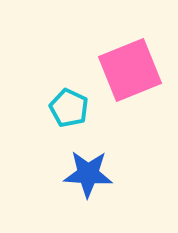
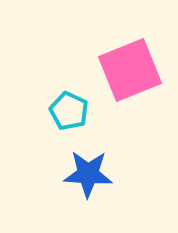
cyan pentagon: moved 3 px down
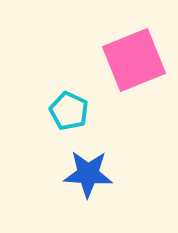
pink square: moved 4 px right, 10 px up
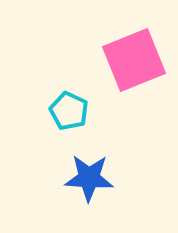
blue star: moved 1 px right, 4 px down
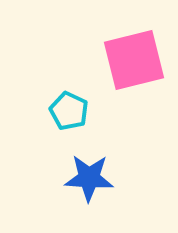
pink square: rotated 8 degrees clockwise
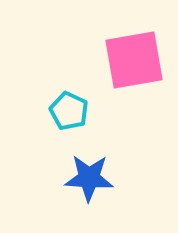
pink square: rotated 4 degrees clockwise
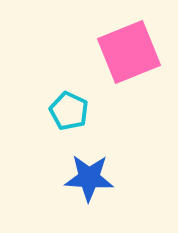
pink square: moved 5 px left, 8 px up; rotated 12 degrees counterclockwise
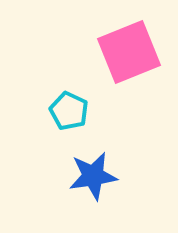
blue star: moved 4 px right, 2 px up; rotated 12 degrees counterclockwise
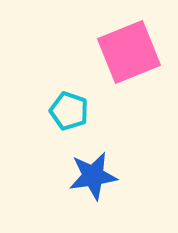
cyan pentagon: rotated 6 degrees counterclockwise
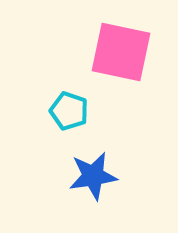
pink square: moved 8 px left; rotated 34 degrees clockwise
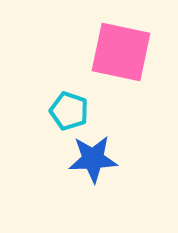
blue star: moved 17 px up; rotated 6 degrees clockwise
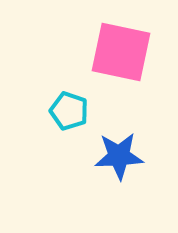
blue star: moved 26 px right, 3 px up
